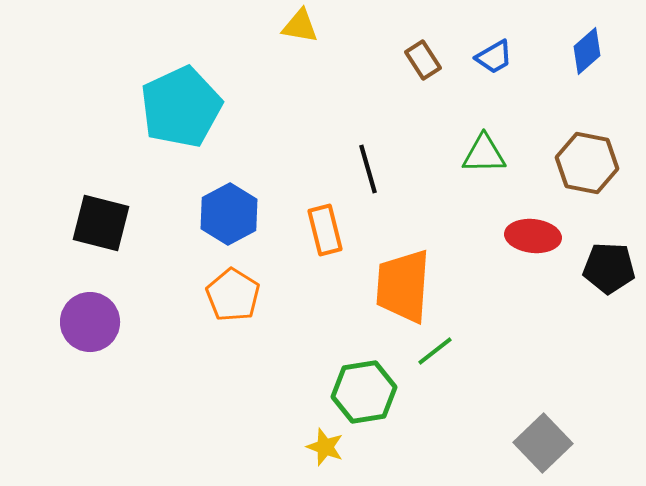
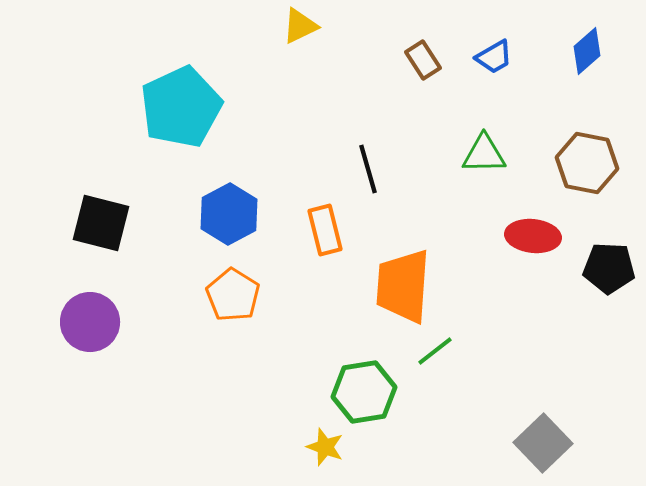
yellow triangle: rotated 36 degrees counterclockwise
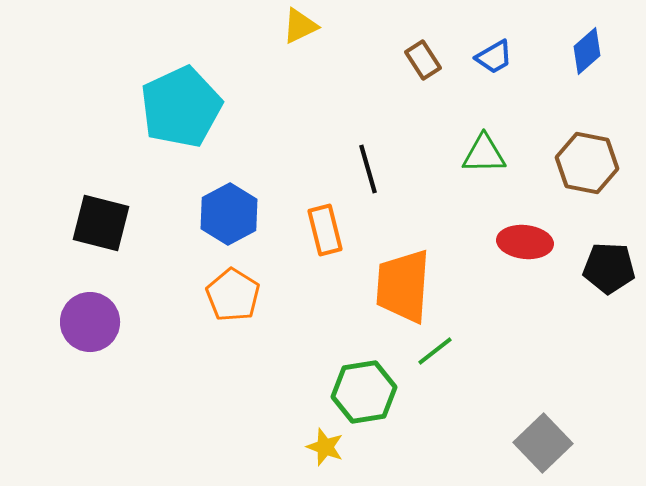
red ellipse: moved 8 px left, 6 px down
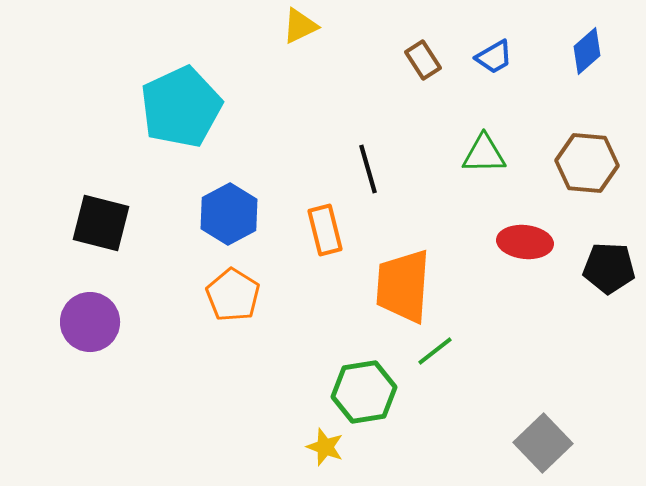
brown hexagon: rotated 6 degrees counterclockwise
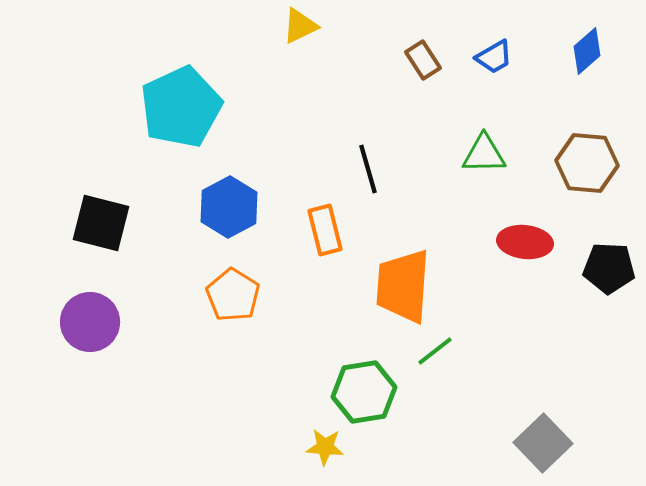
blue hexagon: moved 7 px up
yellow star: rotated 15 degrees counterclockwise
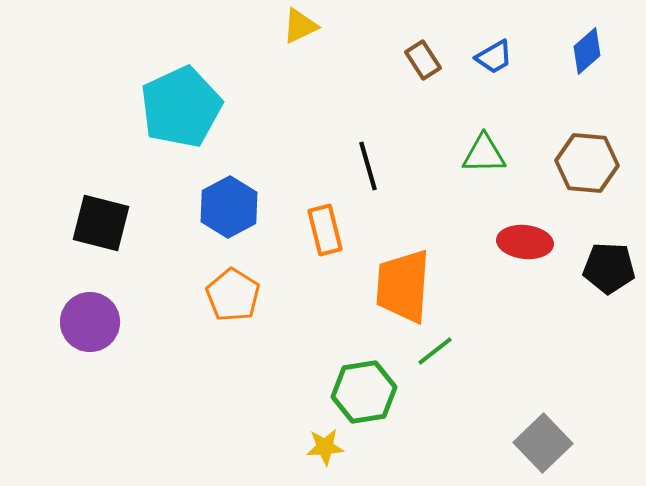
black line: moved 3 px up
yellow star: rotated 9 degrees counterclockwise
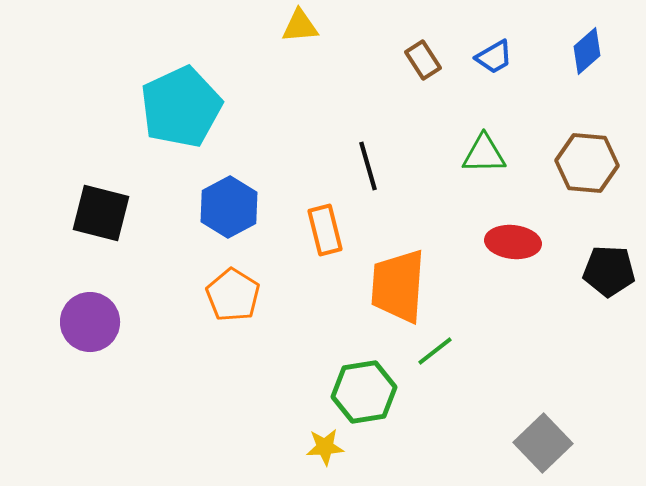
yellow triangle: rotated 21 degrees clockwise
black square: moved 10 px up
red ellipse: moved 12 px left
black pentagon: moved 3 px down
orange trapezoid: moved 5 px left
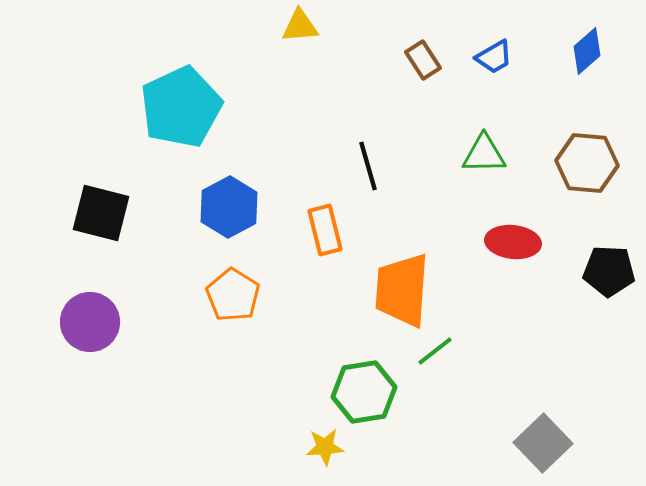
orange trapezoid: moved 4 px right, 4 px down
